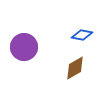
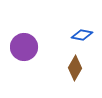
brown diamond: rotated 30 degrees counterclockwise
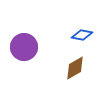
brown diamond: rotated 30 degrees clockwise
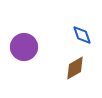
blue diamond: rotated 60 degrees clockwise
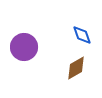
brown diamond: moved 1 px right
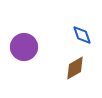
brown diamond: moved 1 px left
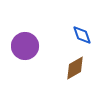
purple circle: moved 1 px right, 1 px up
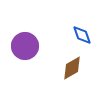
brown diamond: moved 3 px left
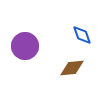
brown diamond: rotated 25 degrees clockwise
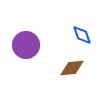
purple circle: moved 1 px right, 1 px up
